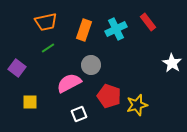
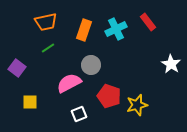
white star: moved 1 px left, 1 px down
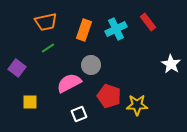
yellow star: rotated 15 degrees clockwise
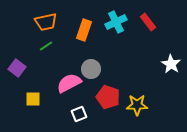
cyan cross: moved 7 px up
green line: moved 2 px left, 2 px up
gray circle: moved 4 px down
red pentagon: moved 1 px left, 1 px down
yellow square: moved 3 px right, 3 px up
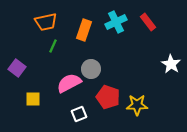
green line: moved 7 px right; rotated 32 degrees counterclockwise
